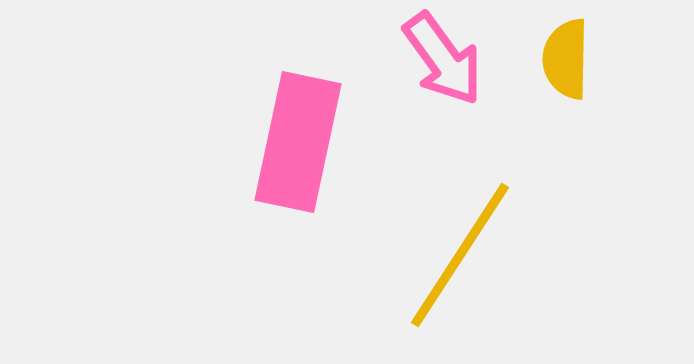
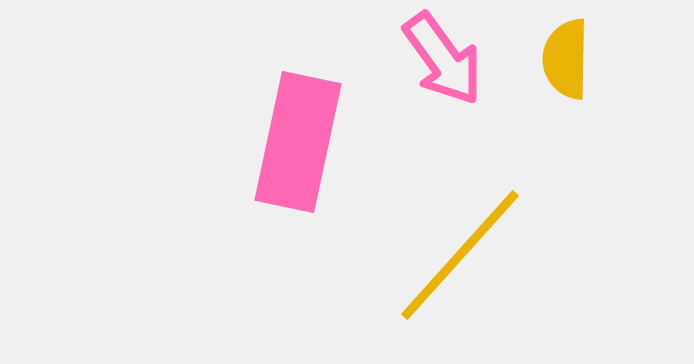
yellow line: rotated 9 degrees clockwise
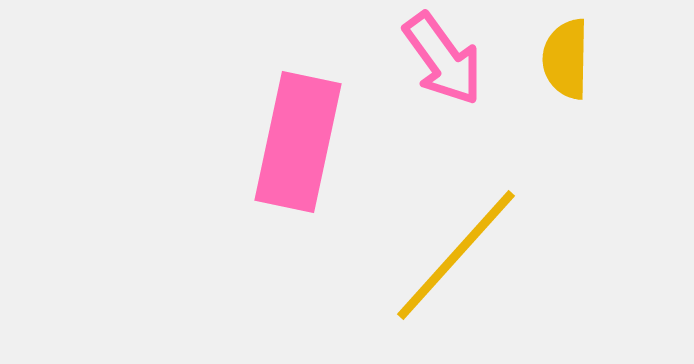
yellow line: moved 4 px left
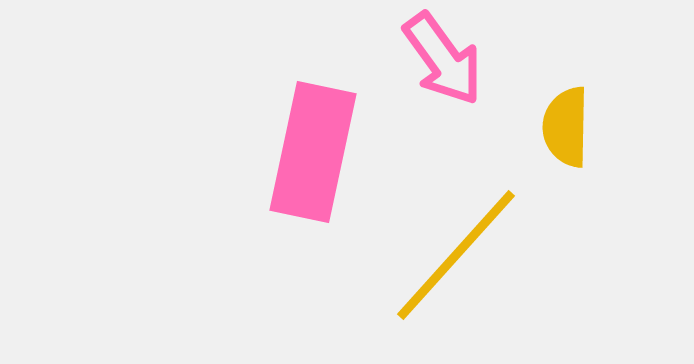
yellow semicircle: moved 68 px down
pink rectangle: moved 15 px right, 10 px down
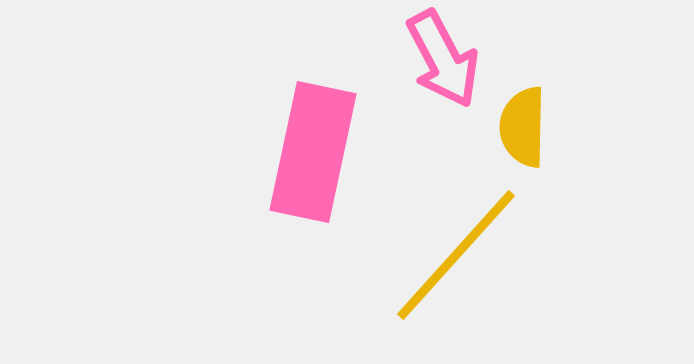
pink arrow: rotated 8 degrees clockwise
yellow semicircle: moved 43 px left
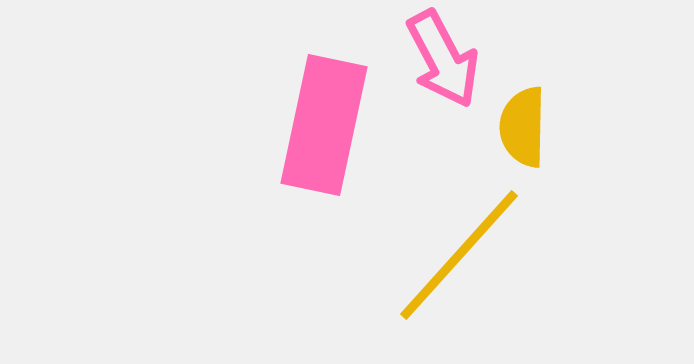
pink rectangle: moved 11 px right, 27 px up
yellow line: moved 3 px right
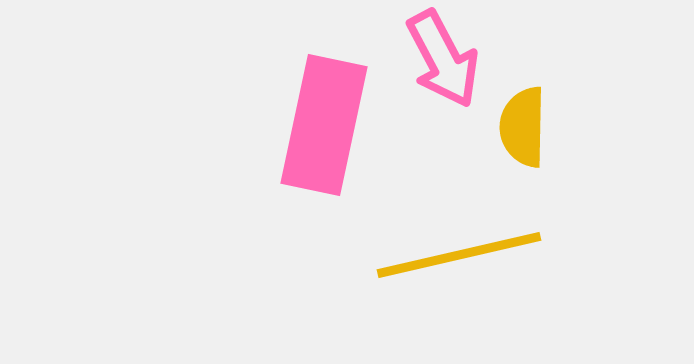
yellow line: rotated 35 degrees clockwise
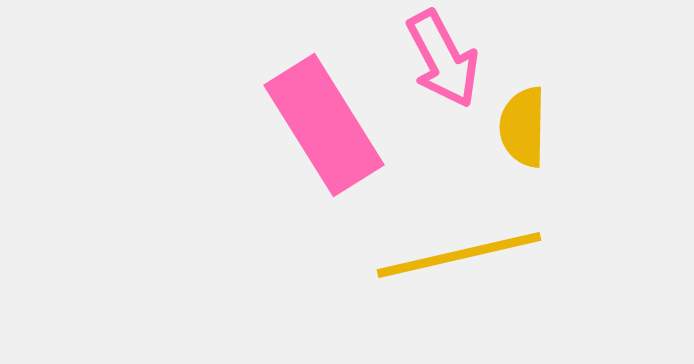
pink rectangle: rotated 44 degrees counterclockwise
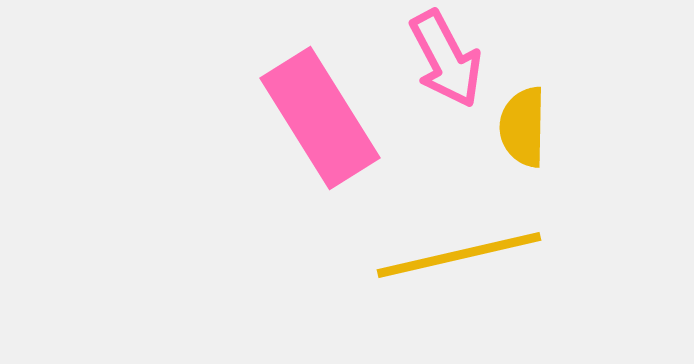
pink arrow: moved 3 px right
pink rectangle: moved 4 px left, 7 px up
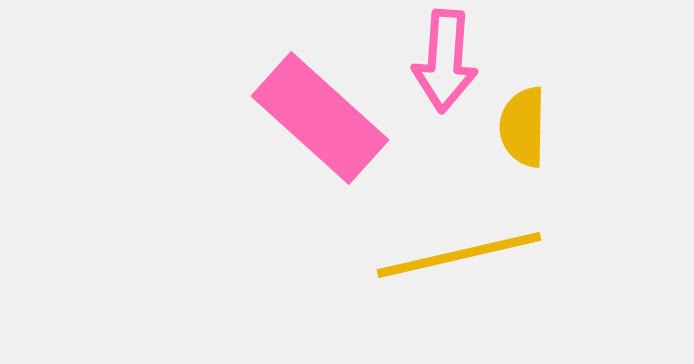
pink arrow: moved 1 px left, 2 px down; rotated 32 degrees clockwise
pink rectangle: rotated 16 degrees counterclockwise
